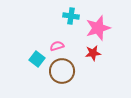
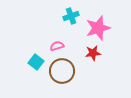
cyan cross: rotated 28 degrees counterclockwise
cyan square: moved 1 px left, 3 px down
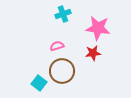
cyan cross: moved 8 px left, 2 px up
pink star: rotated 25 degrees clockwise
cyan square: moved 3 px right, 21 px down
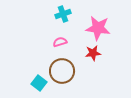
pink semicircle: moved 3 px right, 4 px up
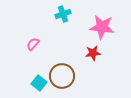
pink star: moved 4 px right, 1 px up
pink semicircle: moved 27 px left, 2 px down; rotated 32 degrees counterclockwise
brown circle: moved 5 px down
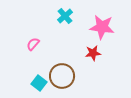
cyan cross: moved 2 px right, 2 px down; rotated 21 degrees counterclockwise
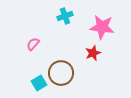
cyan cross: rotated 21 degrees clockwise
red star: rotated 14 degrees counterclockwise
brown circle: moved 1 px left, 3 px up
cyan square: rotated 21 degrees clockwise
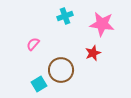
pink star: moved 3 px up
brown circle: moved 3 px up
cyan square: moved 1 px down
